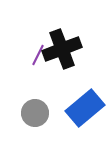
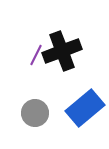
black cross: moved 2 px down
purple line: moved 2 px left
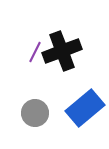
purple line: moved 1 px left, 3 px up
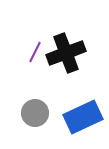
black cross: moved 4 px right, 2 px down
blue rectangle: moved 2 px left, 9 px down; rotated 15 degrees clockwise
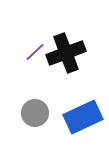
purple line: rotated 20 degrees clockwise
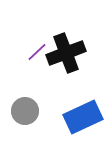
purple line: moved 2 px right
gray circle: moved 10 px left, 2 px up
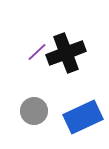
gray circle: moved 9 px right
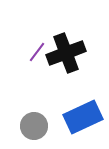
purple line: rotated 10 degrees counterclockwise
gray circle: moved 15 px down
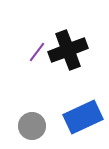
black cross: moved 2 px right, 3 px up
gray circle: moved 2 px left
